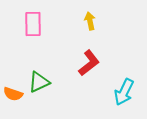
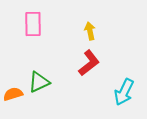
yellow arrow: moved 10 px down
orange semicircle: rotated 144 degrees clockwise
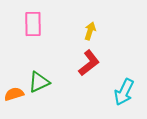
yellow arrow: rotated 30 degrees clockwise
orange semicircle: moved 1 px right
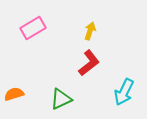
pink rectangle: moved 4 px down; rotated 60 degrees clockwise
green triangle: moved 22 px right, 17 px down
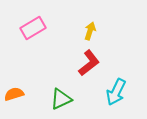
cyan arrow: moved 8 px left
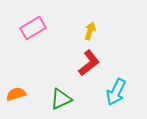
orange semicircle: moved 2 px right
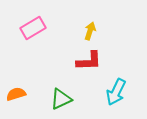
red L-shape: moved 2 px up; rotated 36 degrees clockwise
